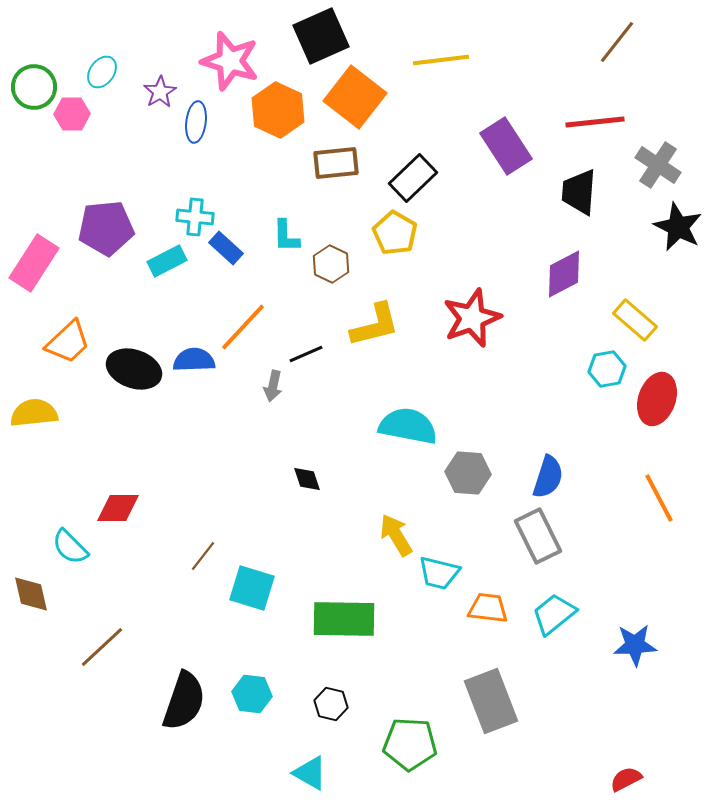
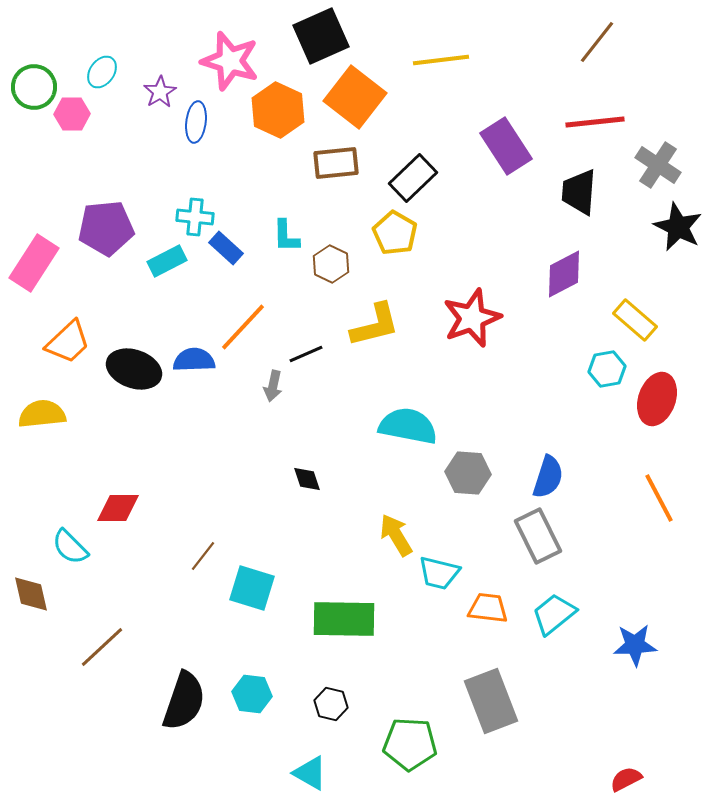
brown line at (617, 42): moved 20 px left
yellow semicircle at (34, 413): moved 8 px right, 1 px down
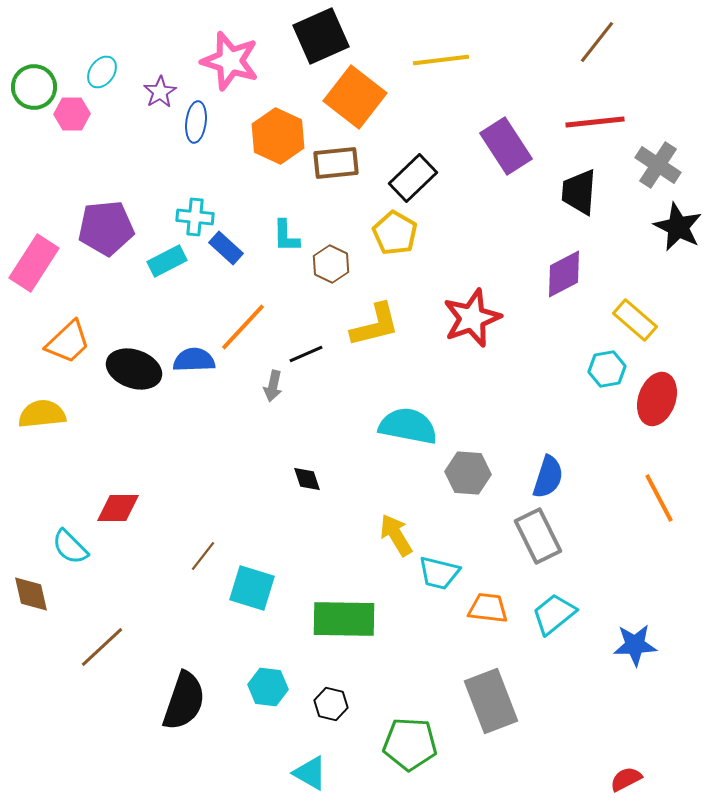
orange hexagon at (278, 110): moved 26 px down
cyan hexagon at (252, 694): moved 16 px right, 7 px up
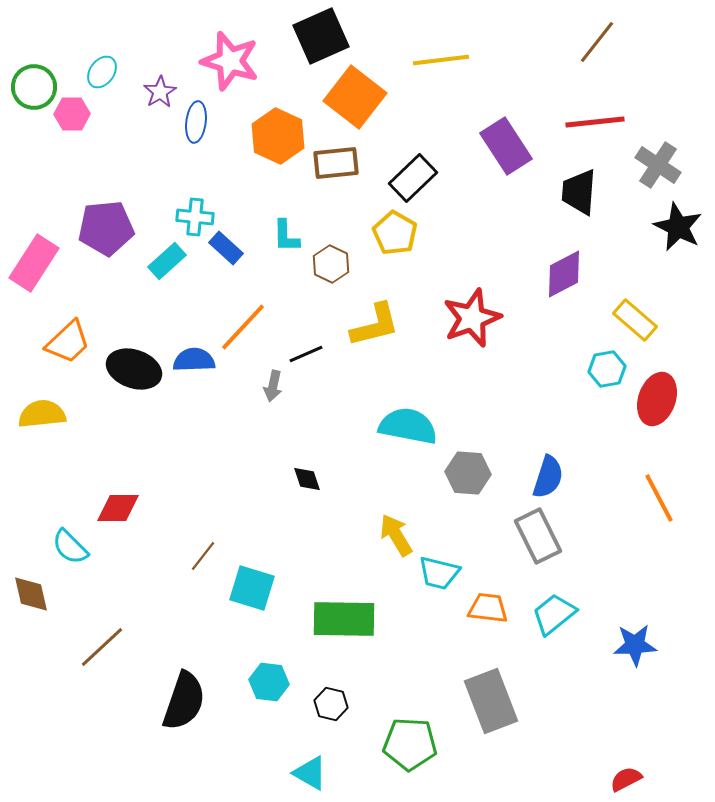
cyan rectangle at (167, 261): rotated 15 degrees counterclockwise
cyan hexagon at (268, 687): moved 1 px right, 5 px up
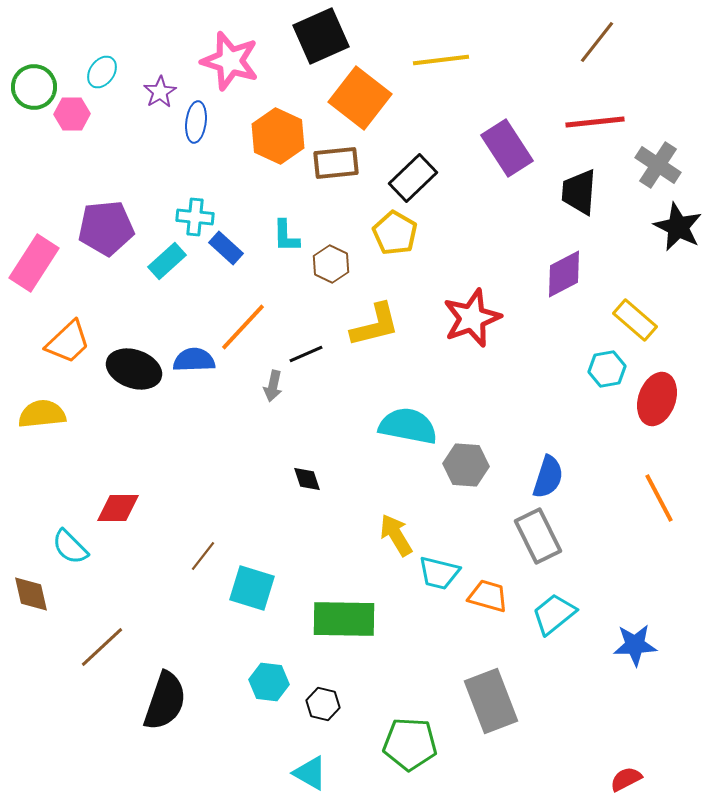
orange square at (355, 97): moved 5 px right, 1 px down
purple rectangle at (506, 146): moved 1 px right, 2 px down
gray hexagon at (468, 473): moved 2 px left, 8 px up
orange trapezoid at (488, 608): moved 12 px up; rotated 9 degrees clockwise
black semicircle at (184, 701): moved 19 px left
black hexagon at (331, 704): moved 8 px left
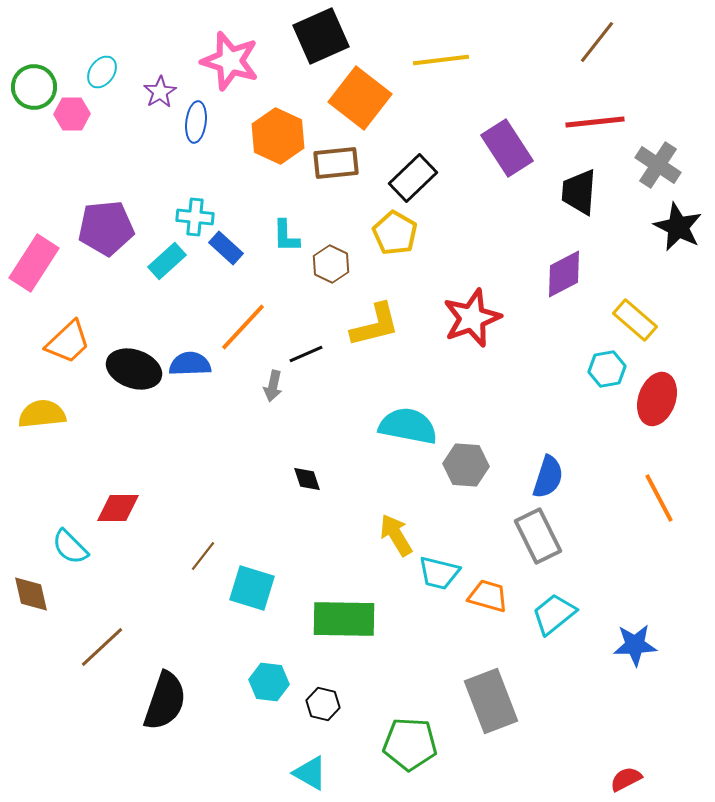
blue semicircle at (194, 360): moved 4 px left, 4 px down
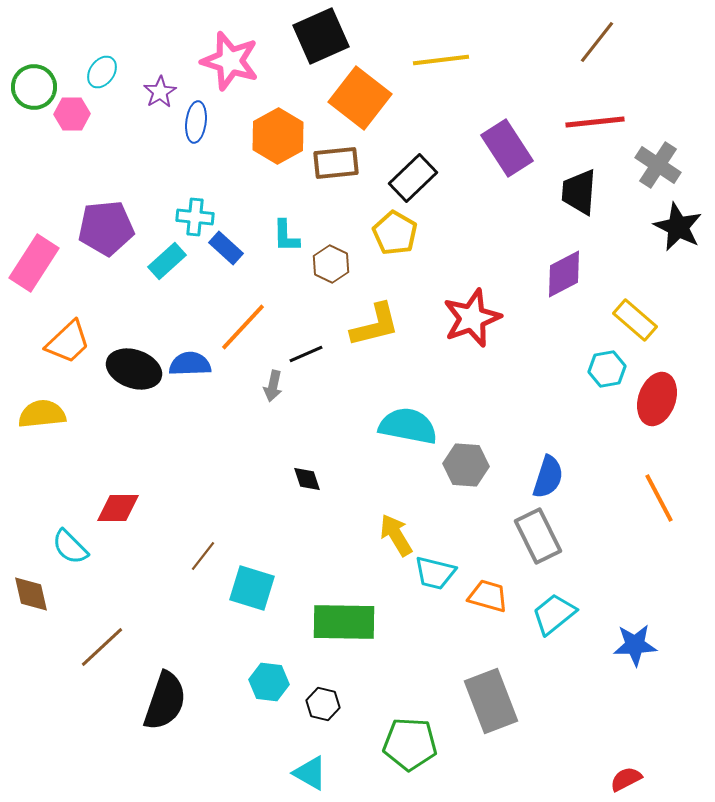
orange hexagon at (278, 136): rotated 6 degrees clockwise
cyan trapezoid at (439, 573): moved 4 px left
green rectangle at (344, 619): moved 3 px down
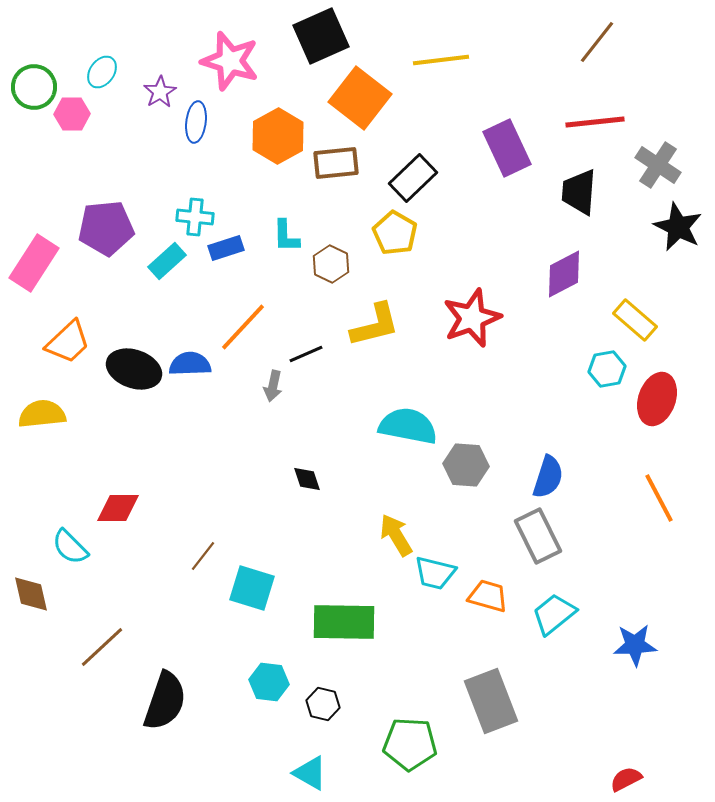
purple rectangle at (507, 148): rotated 8 degrees clockwise
blue rectangle at (226, 248): rotated 60 degrees counterclockwise
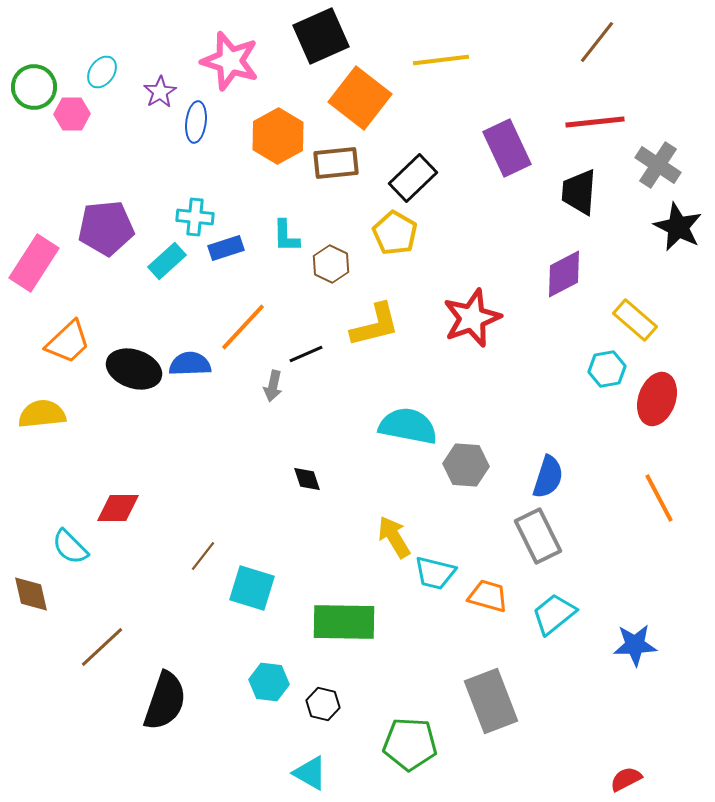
yellow arrow at (396, 535): moved 2 px left, 2 px down
